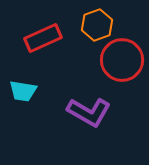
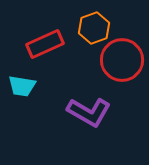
orange hexagon: moved 3 px left, 3 px down
red rectangle: moved 2 px right, 6 px down
cyan trapezoid: moved 1 px left, 5 px up
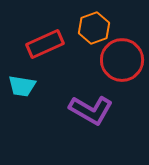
purple L-shape: moved 2 px right, 2 px up
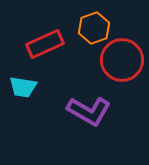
cyan trapezoid: moved 1 px right, 1 px down
purple L-shape: moved 2 px left, 1 px down
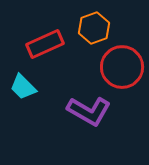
red circle: moved 7 px down
cyan trapezoid: rotated 36 degrees clockwise
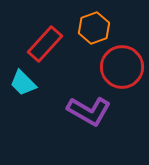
red rectangle: rotated 24 degrees counterclockwise
cyan trapezoid: moved 4 px up
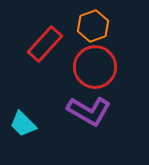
orange hexagon: moved 1 px left, 2 px up
red circle: moved 27 px left
cyan trapezoid: moved 41 px down
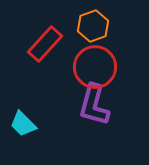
purple L-shape: moved 5 px right, 6 px up; rotated 75 degrees clockwise
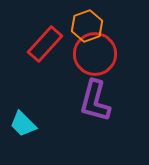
orange hexagon: moved 6 px left
red circle: moved 13 px up
purple L-shape: moved 1 px right, 4 px up
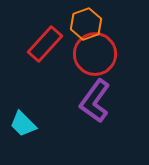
orange hexagon: moved 1 px left, 2 px up
purple L-shape: rotated 21 degrees clockwise
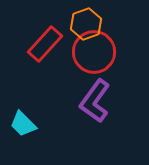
red circle: moved 1 px left, 2 px up
